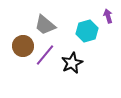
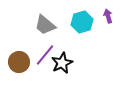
cyan hexagon: moved 5 px left, 9 px up
brown circle: moved 4 px left, 16 px down
black star: moved 10 px left
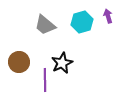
purple line: moved 25 px down; rotated 40 degrees counterclockwise
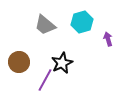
purple arrow: moved 23 px down
purple line: rotated 30 degrees clockwise
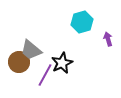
gray trapezoid: moved 14 px left, 25 px down
purple line: moved 5 px up
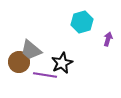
purple arrow: rotated 32 degrees clockwise
purple line: rotated 70 degrees clockwise
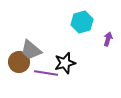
black star: moved 3 px right; rotated 10 degrees clockwise
purple line: moved 1 px right, 2 px up
